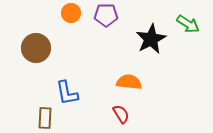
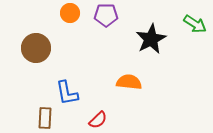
orange circle: moved 1 px left
green arrow: moved 7 px right
red semicircle: moved 23 px left, 6 px down; rotated 78 degrees clockwise
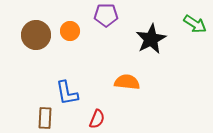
orange circle: moved 18 px down
brown circle: moved 13 px up
orange semicircle: moved 2 px left
red semicircle: moved 1 px left, 1 px up; rotated 24 degrees counterclockwise
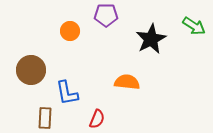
green arrow: moved 1 px left, 2 px down
brown circle: moved 5 px left, 35 px down
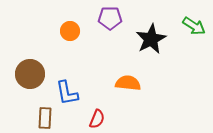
purple pentagon: moved 4 px right, 3 px down
brown circle: moved 1 px left, 4 px down
orange semicircle: moved 1 px right, 1 px down
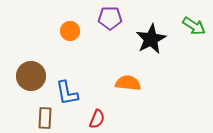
brown circle: moved 1 px right, 2 px down
